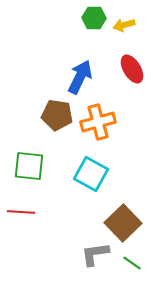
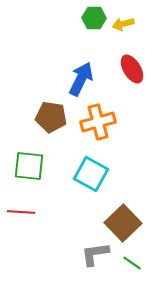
yellow arrow: moved 1 px left, 1 px up
blue arrow: moved 1 px right, 2 px down
brown pentagon: moved 6 px left, 2 px down
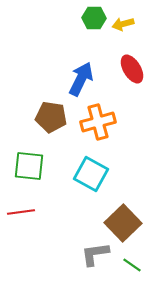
red line: rotated 12 degrees counterclockwise
green line: moved 2 px down
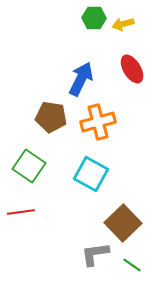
green square: rotated 28 degrees clockwise
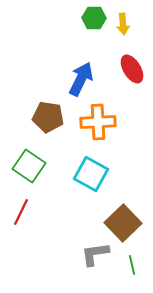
yellow arrow: rotated 80 degrees counterclockwise
brown pentagon: moved 3 px left
orange cross: rotated 12 degrees clockwise
red line: rotated 56 degrees counterclockwise
green line: rotated 42 degrees clockwise
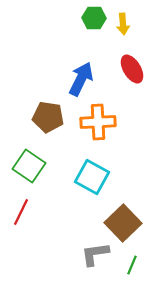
cyan square: moved 1 px right, 3 px down
green line: rotated 36 degrees clockwise
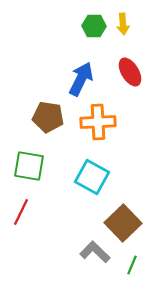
green hexagon: moved 8 px down
red ellipse: moved 2 px left, 3 px down
green square: rotated 24 degrees counterclockwise
gray L-shape: moved 2 px up; rotated 52 degrees clockwise
